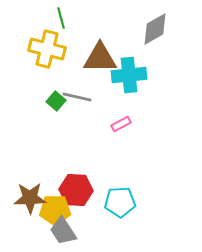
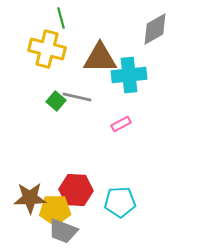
gray trapezoid: rotated 36 degrees counterclockwise
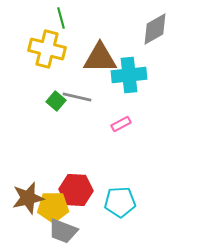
brown star: moved 2 px left; rotated 12 degrees counterclockwise
yellow pentagon: moved 2 px left, 3 px up
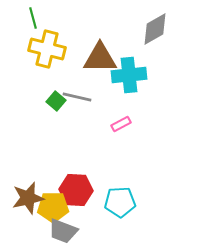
green line: moved 28 px left
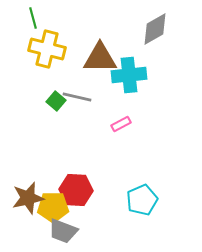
cyan pentagon: moved 22 px right, 2 px up; rotated 20 degrees counterclockwise
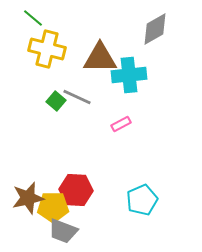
green line: rotated 35 degrees counterclockwise
gray line: rotated 12 degrees clockwise
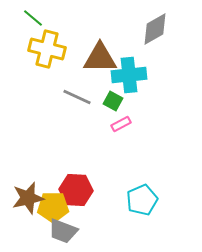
green square: moved 57 px right; rotated 12 degrees counterclockwise
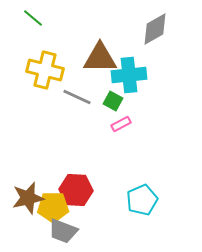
yellow cross: moved 2 px left, 21 px down
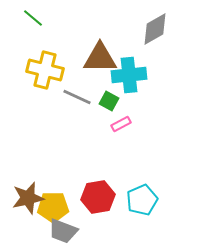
green square: moved 4 px left
red hexagon: moved 22 px right, 7 px down; rotated 12 degrees counterclockwise
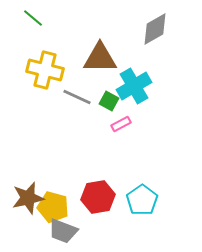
cyan cross: moved 5 px right, 11 px down; rotated 24 degrees counterclockwise
cyan pentagon: rotated 12 degrees counterclockwise
yellow pentagon: rotated 16 degrees clockwise
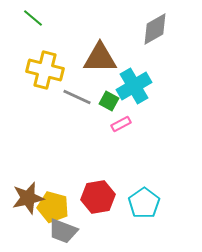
cyan pentagon: moved 2 px right, 3 px down
